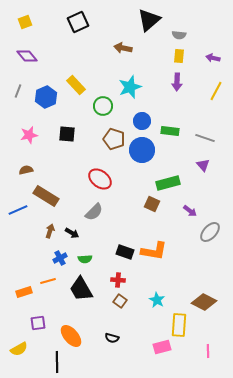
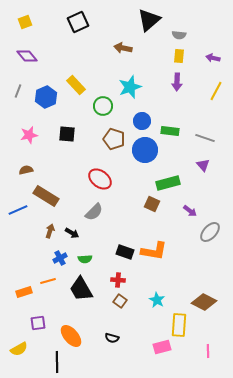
blue circle at (142, 150): moved 3 px right
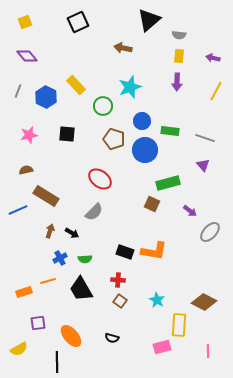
blue hexagon at (46, 97): rotated 10 degrees counterclockwise
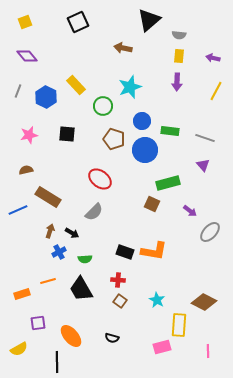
brown rectangle at (46, 196): moved 2 px right, 1 px down
blue cross at (60, 258): moved 1 px left, 6 px up
orange rectangle at (24, 292): moved 2 px left, 2 px down
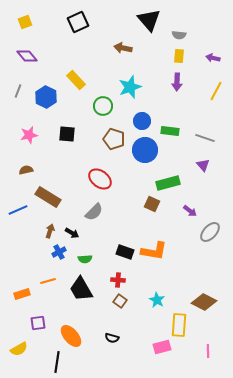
black triangle at (149, 20): rotated 30 degrees counterclockwise
yellow rectangle at (76, 85): moved 5 px up
black line at (57, 362): rotated 10 degrees clockwise
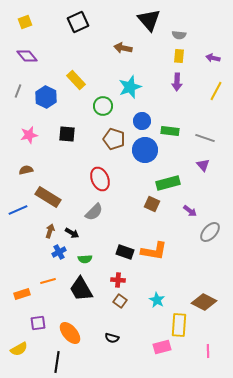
red ellipse at (100, 179): rotated 30 degrees clockwise
orange ellipse at (71, 336): moved 1 px left, 3 px up
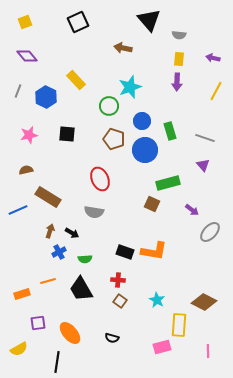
yellow rectangle at (179, 56): moved 3 px down
green circle at (103, 106): moved 6 px right
green rectangle at (170, 131): rotated 66 degrees clockwise
purple arrow at (190, 211): moved 2 px right, 1 px up
gray semicircle at (94, 212): rotated 54 degrees clockwise
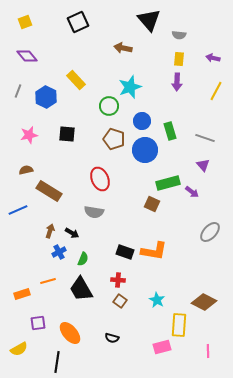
brown rectangle at (48, 197): moved 1 px right, 6 px up
purple arrow at (192, 210): moved 18 px up
green semicircle at (85, 259): moved 2 px left; rotated 64 degrees counterclockwise
